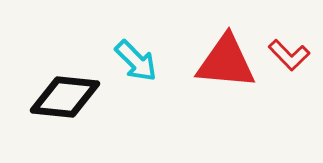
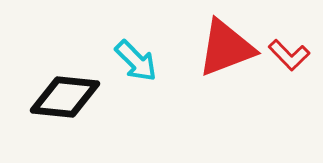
red triangle: moved 14 px up; rotated 26 degrees counterclockwise
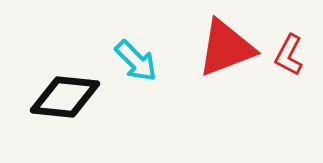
red L-shape: rotated 72 degrees clockwise
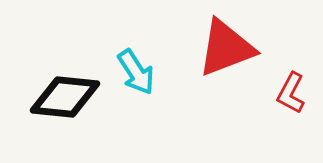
red L-shape: moved 2 px right, 38 px down
cyan arrow: moved 11 px down; rotated 12 degrees clockwise
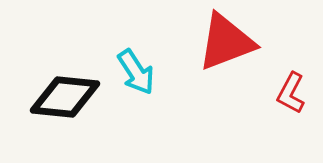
red triangle: moved 6 px up
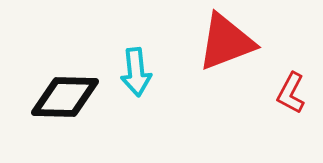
cyan arrow: rotated 27 degrees clockwise
black diamond: rotated 4 degrees counterclockwise
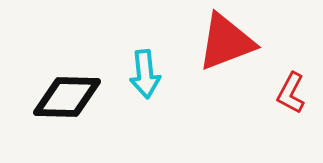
cyan arrow: moved 9 px right, 2 px down
black diamond: moved 2 px right
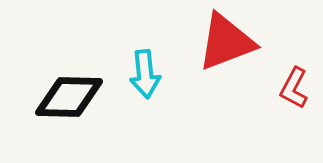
red L-shape: moved 3 px right, 5 px up
black diamond: moved 2 px right
